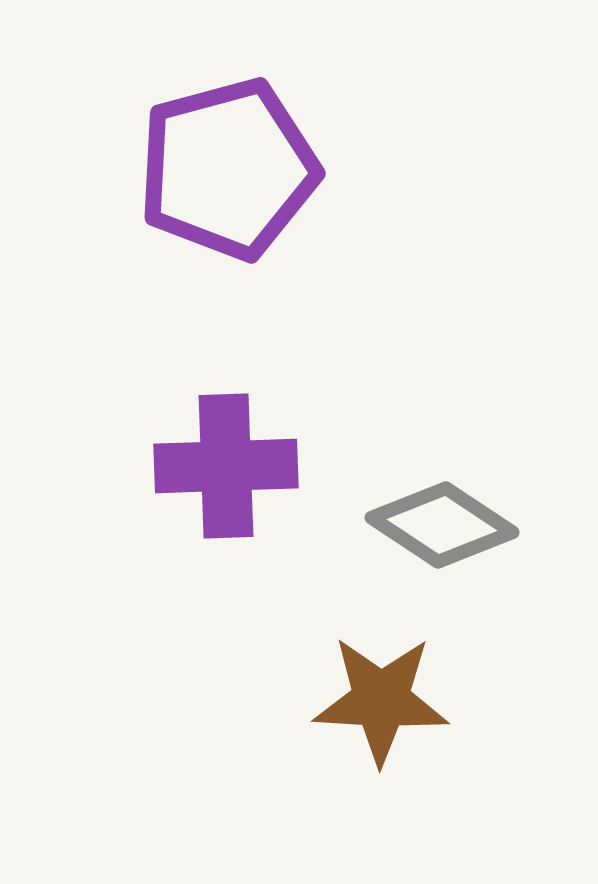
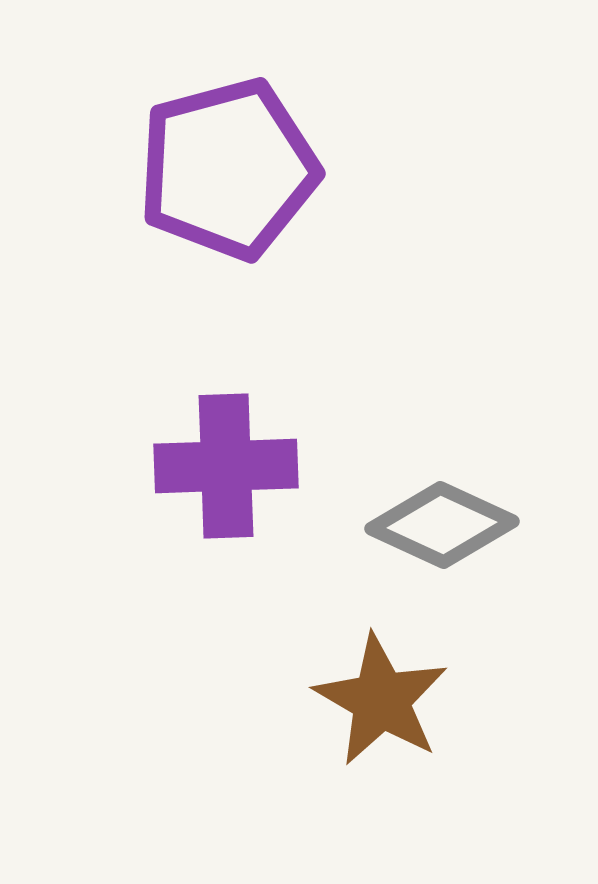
gray diamond: rotated 9 degrees counterclockwise
brown star: rotated 27 degrees clockwise
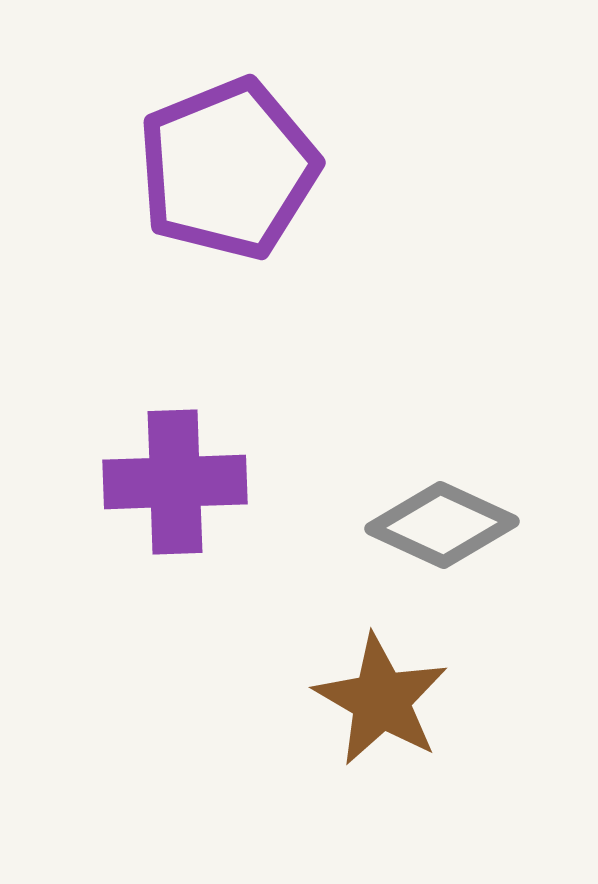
purple pentagon: rotated 7 degrees counterclockwise
purple cross: moved 51 px left, 16 px down
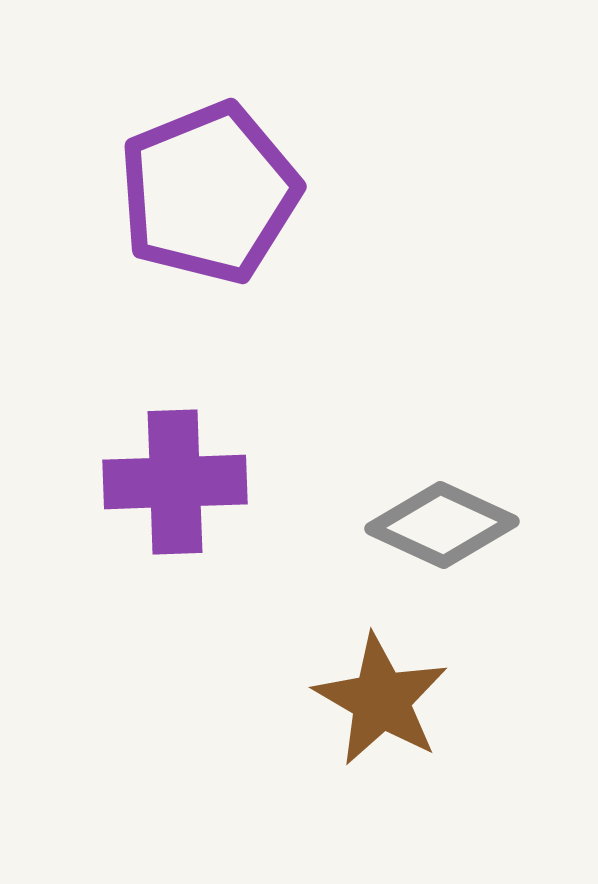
purple pentagon: moved 19 px left, 24 px down
